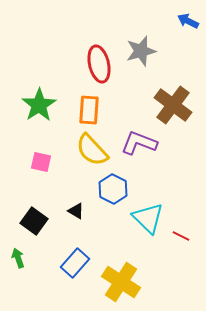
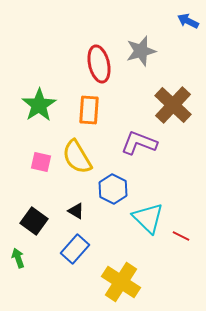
brown cross: rotated 6 degrees clockwise
yellow semicircle: moved 15 px left, 7 px down; rotated 12 degrees clockwise
blue rectangle: moved 14 px up
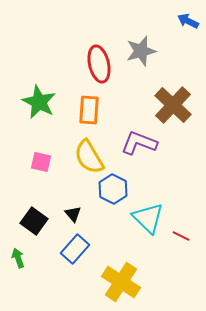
green star: moved 3 px up; rotated 12 degrees counterclockwise
yellow semicircle: moved 12 px right
black triangle: moved 3 px left, 3 px down; rotated 18 degrees clockwise
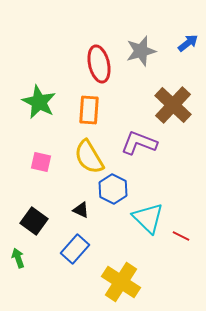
blue arrow: moved 22 px down; rotated 115 degrees clockwise
black triangle: moved 8 px right, 4 px up; rotated 24 degrees counterclockwise
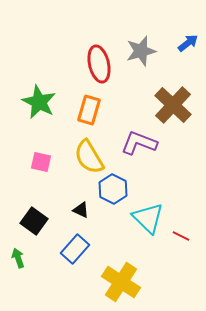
orange rectangle: rotated 12 degrees clockwise
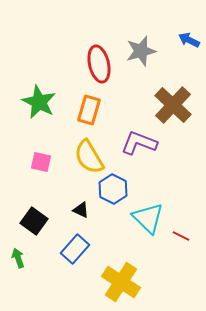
blue arrow: moved 1 px right, 3 px up; rotated 115 degrees counterclockwise
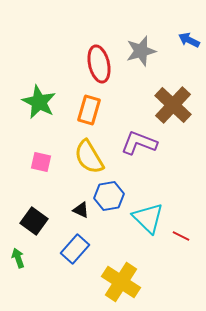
blue hexagon: moved 4 px left, 7 px down; rotated 24 degrees clockwise
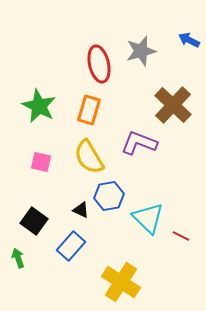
green star: moved 4 px down
blue rectangle: moved 4 px left, 3 px up
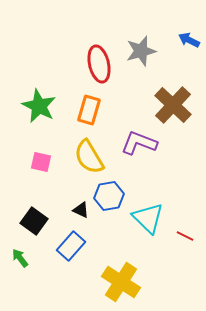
red line: moved 4 px right
green arrow: moved 2 px right; rotated 18 degrees counterclockwise
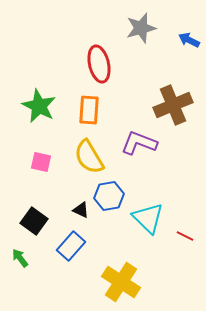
gray star: moved 23 px up
brown cross: rotated 24 degrees clockwise
orange rectangle: rotated 12 degrees counterclockwise
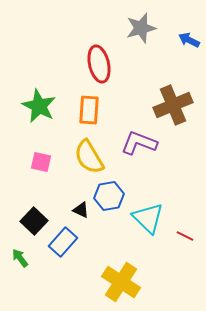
black square: rotated 8 degrees clockwise
blue rectangle: moved 8 px left, 4 px up
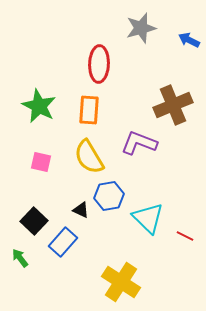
red ellipse: rotated 15 degrees clockwise
